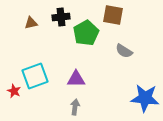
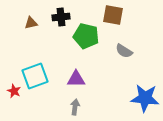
green pentagon: moved 3 px down; rotated 30 degrees counterclockwise
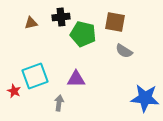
brown square: moved 2 px right, 7 px down
green pentagon: moved 3 px left, 2 px up
gray arrow: moved 16 px left, 4 px up
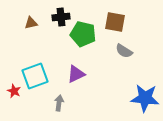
purple triangle: moved 5 px up; rotated 24 degrees counterclockwise
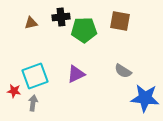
brown square: moved 5 px right, 1 px up
green pentagon: moved 1 px right, 4 px up; rotated 15 degrees counterclockwise
gray semicircle: moved 1 px left, 20 px down
red star: rotated 16 degrees counterclockwise
gray arrow: moved 26 px left
